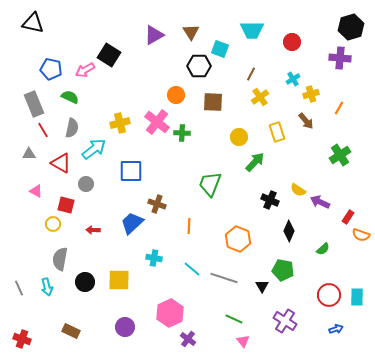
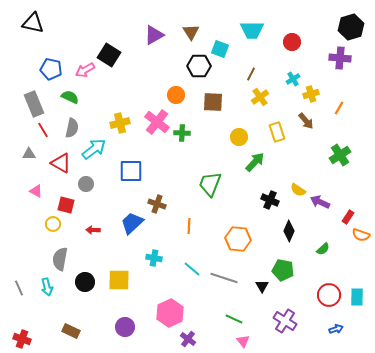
orange hexagon at (238, 239): rotated 15 degrees counterclockwise
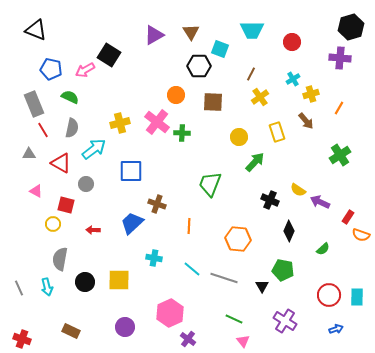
black triangle at (33, 23): moved 3 px right, 7 px down; rotated 10 degrees clockwise
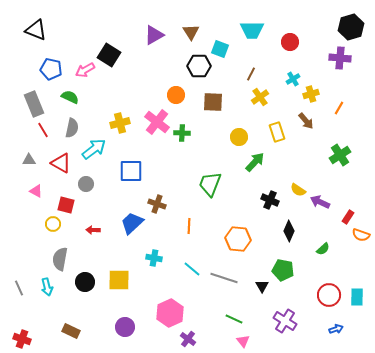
red circle at (292, 42): moved 2 px left
gray triangle at (29, 154): moved 6 px down
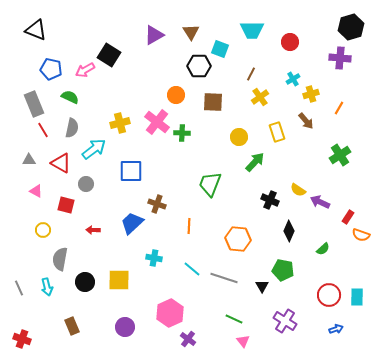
yellow circle at (53, 224): moved 10 px left, 6 px down
brown rectangle at (71, 331): moved 1 px right, 5 px up; rotated 42 degrees clockwise
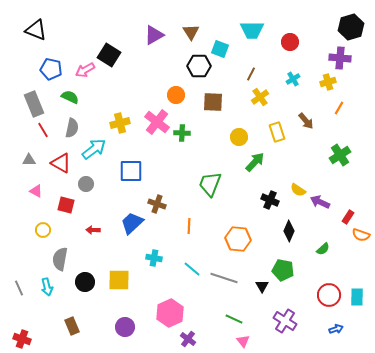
yellow cross at (311, 94): moved 17 px right, 12 px up
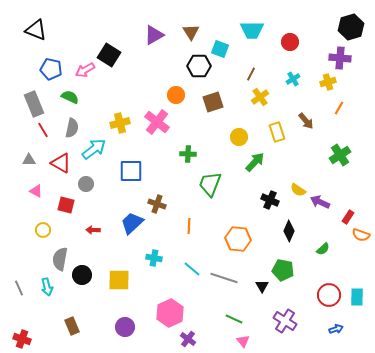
brown square at (213, 102): rotated 20 degrees counterclockwise
green cross at (182, 133): moved 6 px right, 21 px down
black circle at (85, 282): moved 3 px left, 7 px up
